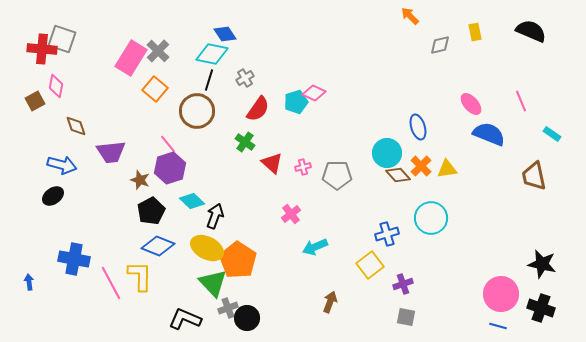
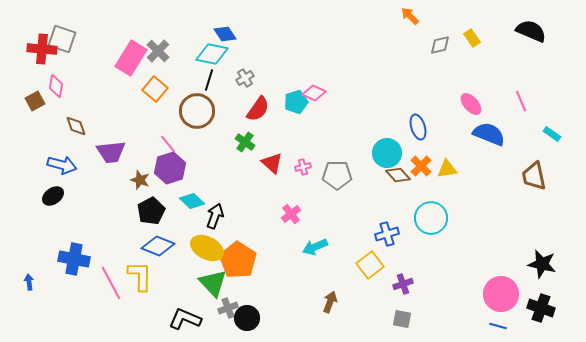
yellow rectangle at (475, 32): moved 3 px left, 6 px down; rotated 24 degrees counterclockwise
gray square at (406, 317): moved 4 px left, 2 px down
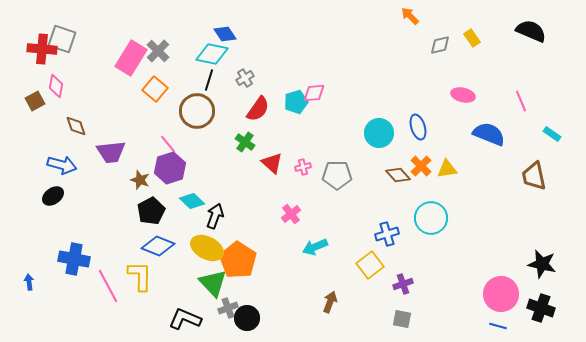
pink diamond at (314, 93): rotated 30 degrees counterclockwise
pink ellipse at (471, 104): moved 8 px left, 9 px up; rotated 35 degrees counterclockwise
cyan circle at (387, 153): moved 8 px left, 20 px up
pink line at (111, 283): moved 3 px left, 3 px down
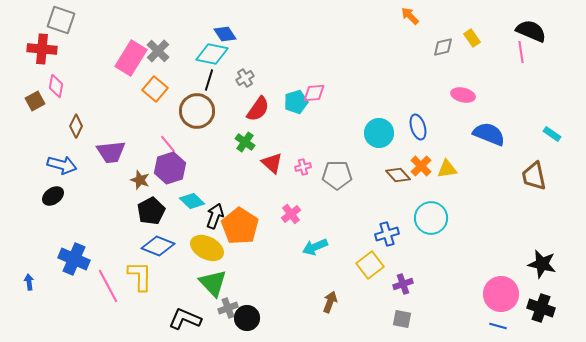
gray square at (62, 39): moved 1 px left, 19 px up
gray diamond at (440, 45): moved 3 px right, 2 px down
pink line at (521, 101): moved 49 px up; rotated 15 degrees clockwise
brown diamond at (76, 126): rotated 45 degrees clockwise
blue cross at (74, 259): rotated 12 degrees clockwise
orange pentagon at (238, 260): moved 2 px right, 34 px up
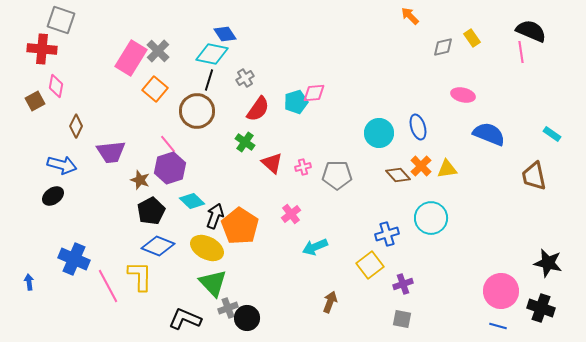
black star at (542, 264): moved 6 px right, 1 px up
pink circle at (501, 294): moved 3 px up
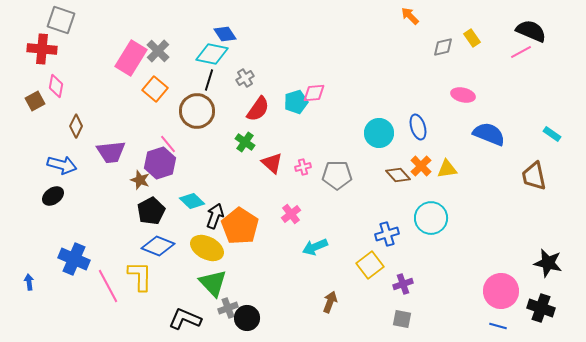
pink line at (521, 52): rotated 70 degrees clockwise
purple hexagon at (170, 168): moved 10 px left, 5 px up
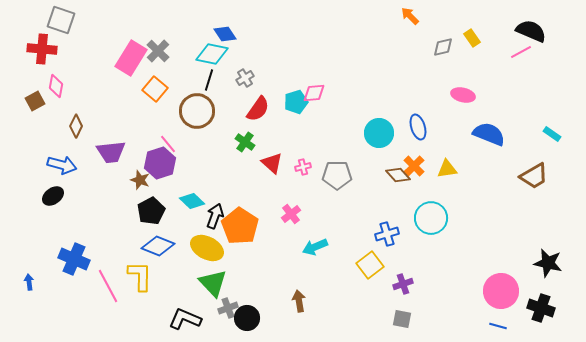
orange cross at (421, 166): moved 7 px left
brown trapezoid at (534, 176): rotated 108 degrees counterclockwise
brown arrow at (330, 302): moved 31 px left, 1 px up; rotated 30 degrees counterclockwise
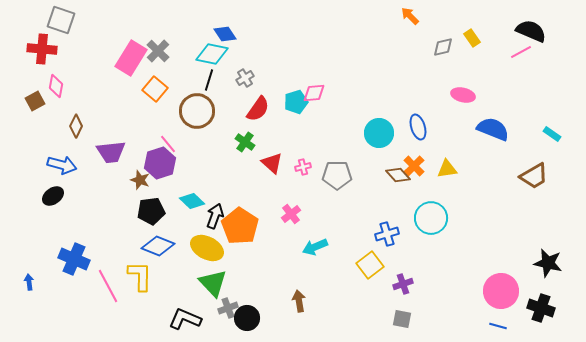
blue semicircle at (489, 134): moved 4 px right, 5 px up
black pentagon at (151, 211): rotated 20 degrees clockwise
